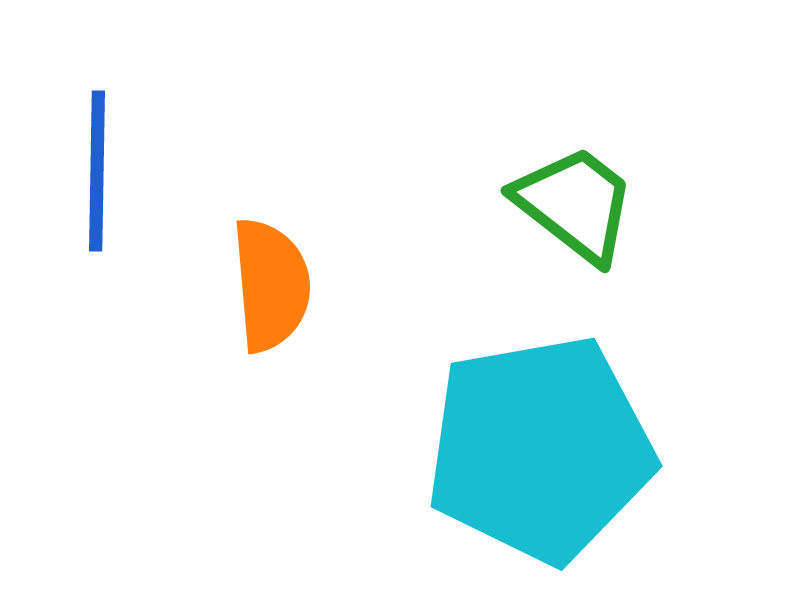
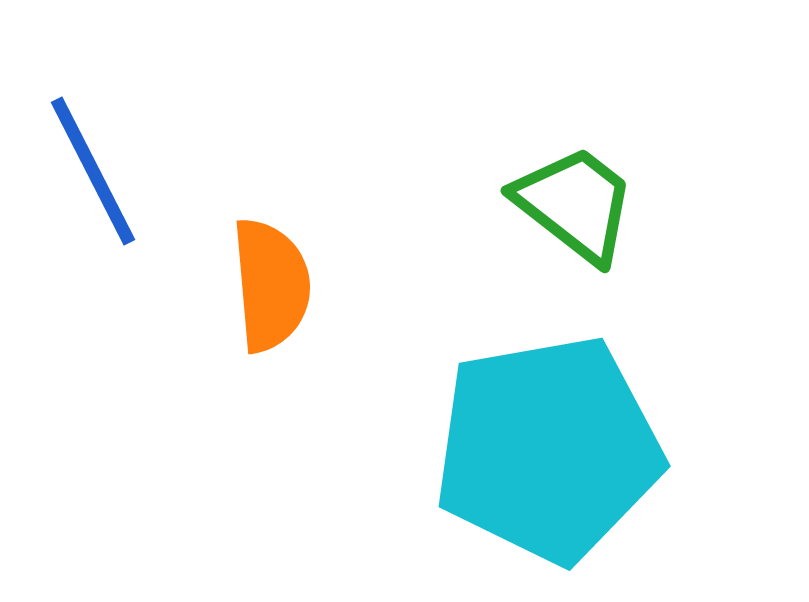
blue line: moved 4 px left; rotated 28 degrees counterclockwise
cyan pentagon: moved 8 px right
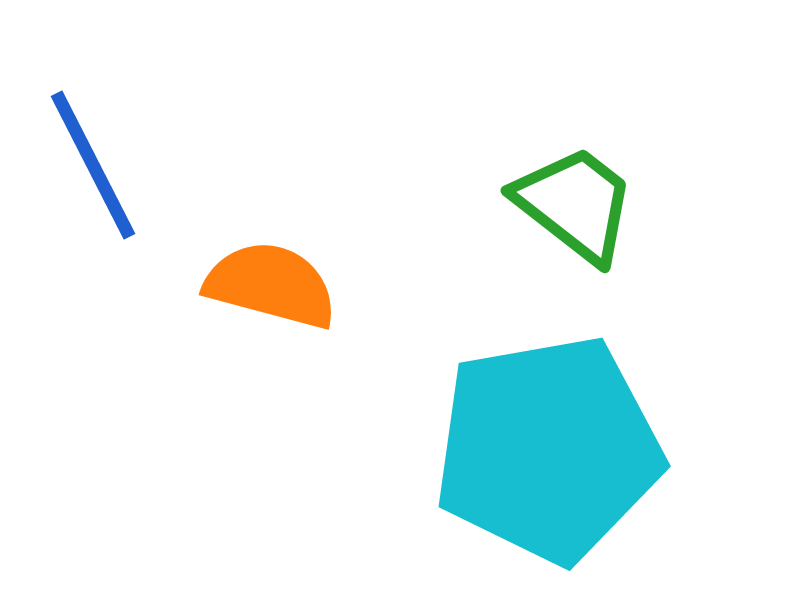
blue line: moved 6 px up
orange semicircle: rotated 70 degrees counterclockwise
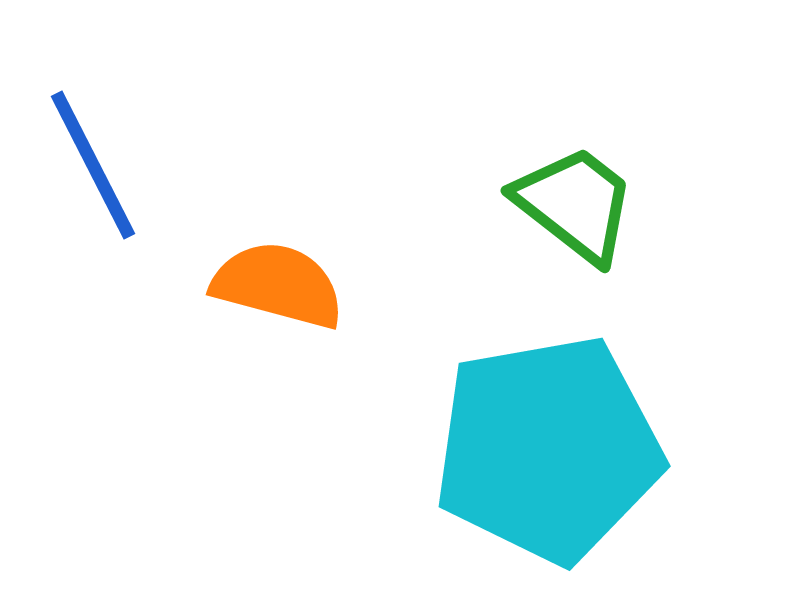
orange semicircle: moved 7 px right
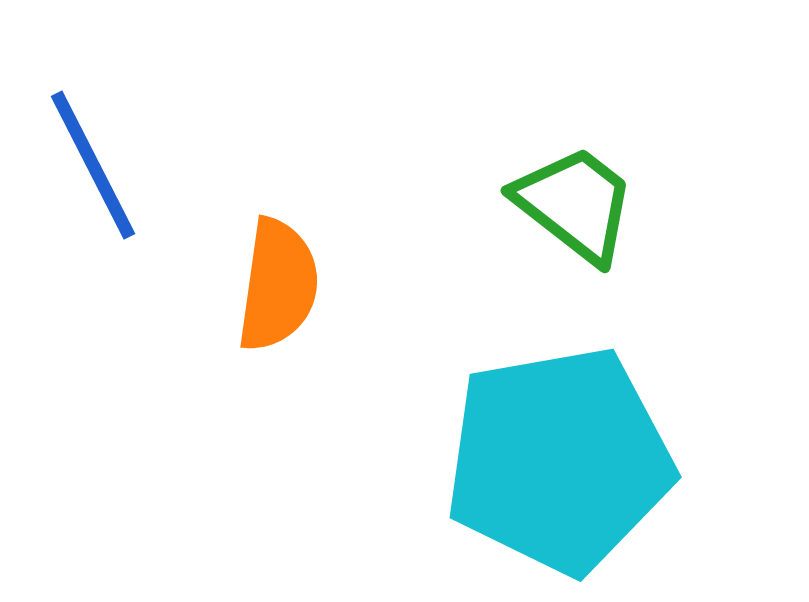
orange semicircle: rotated 83 degrees clockwise
cyan pentagon: moved 11 px right, 11 px down
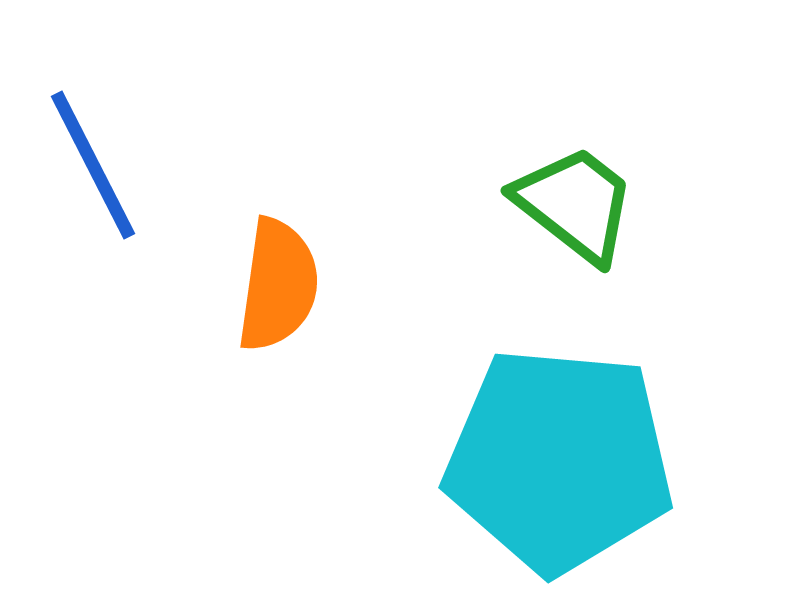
cyan pentagon: rotated 15 degrees clockwise
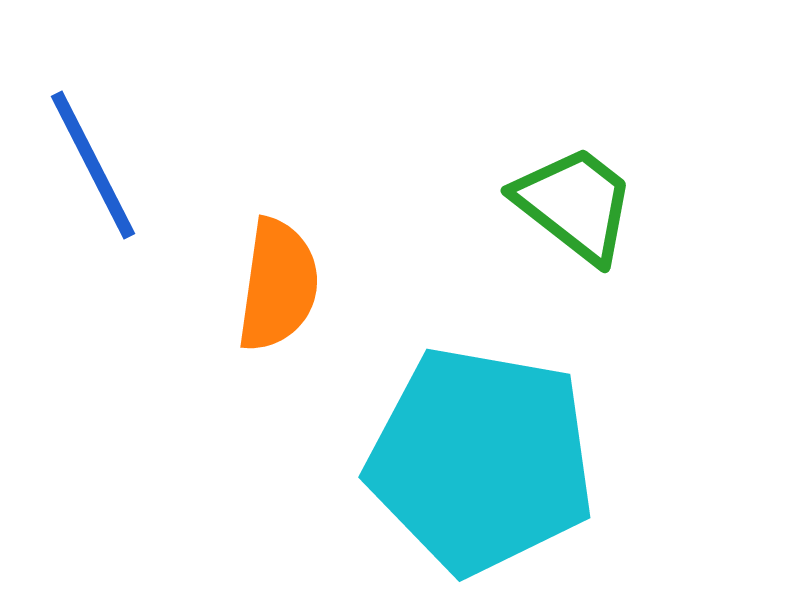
cyan pentagon: moved 78 px left; rotated 5 degrees clockwise
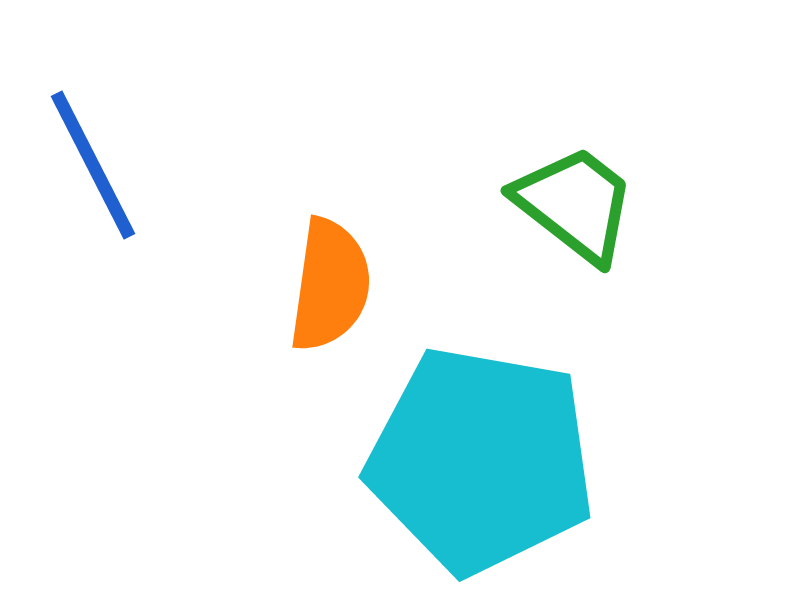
orange semicircle: moved 52 px right
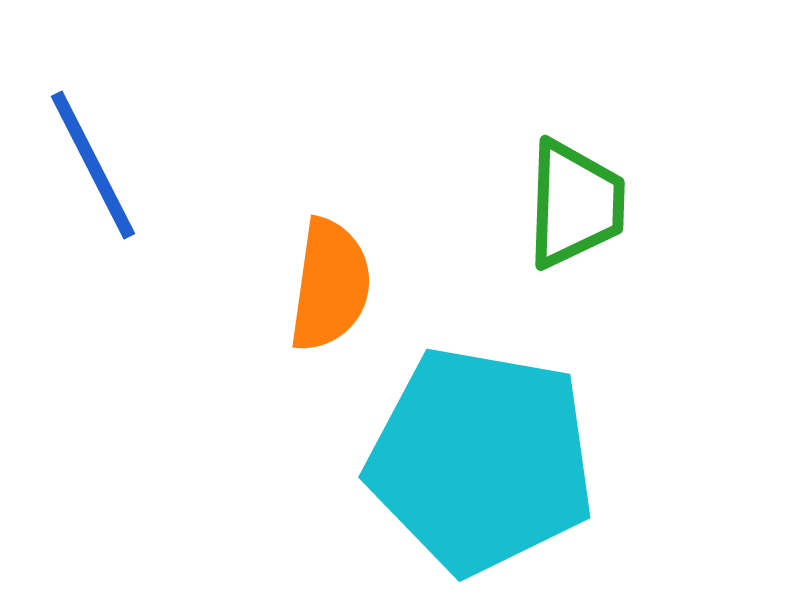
green trapezoid: rotated 54 degrees clockwise
